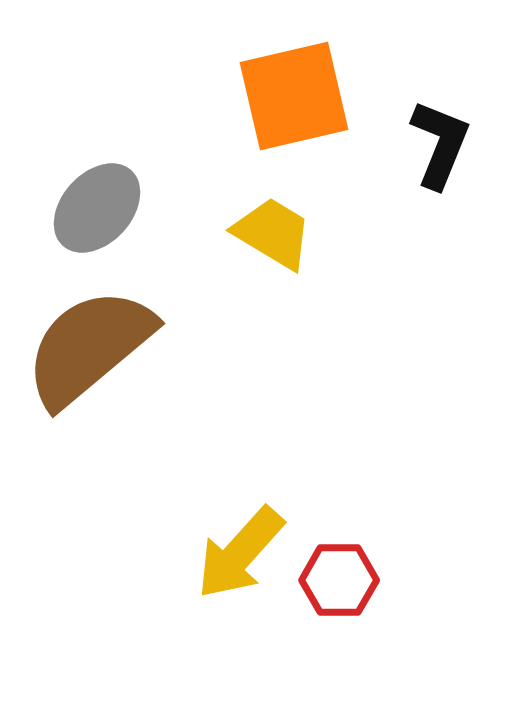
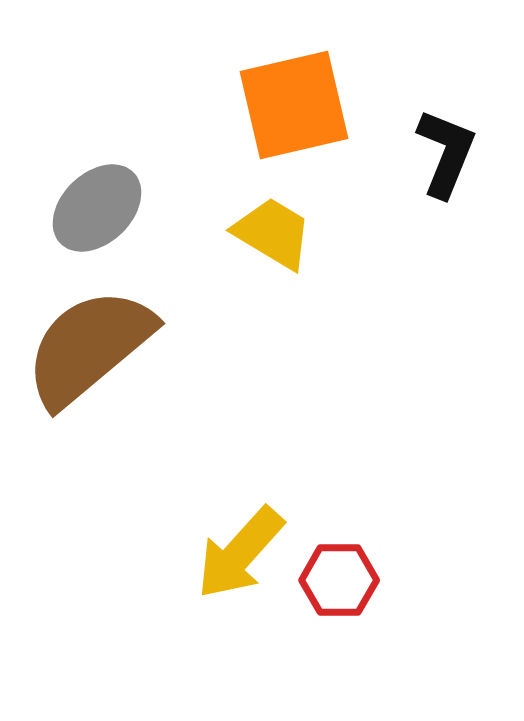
orange square: moved 9 px down
black L-shape: moved 6 px right, 9 px down
gray ellipse: rotated 4 degrees clockwise
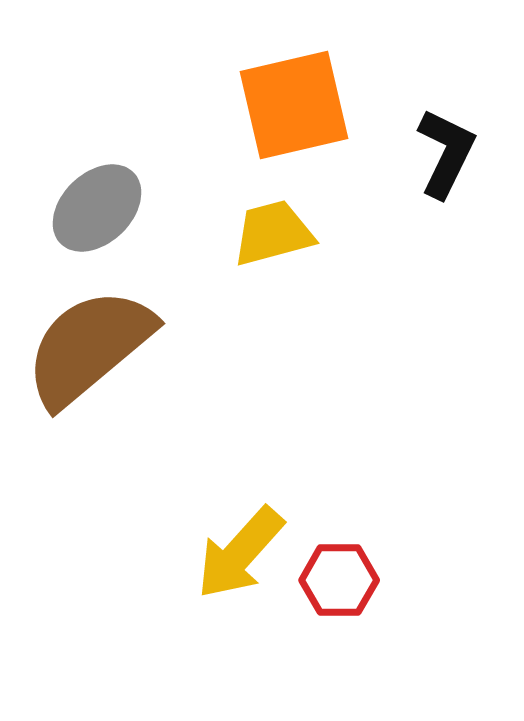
black L-shape: rotated 4 degrees clockwise
yellow trapezoid: rotated 46 degrees counterclockwise
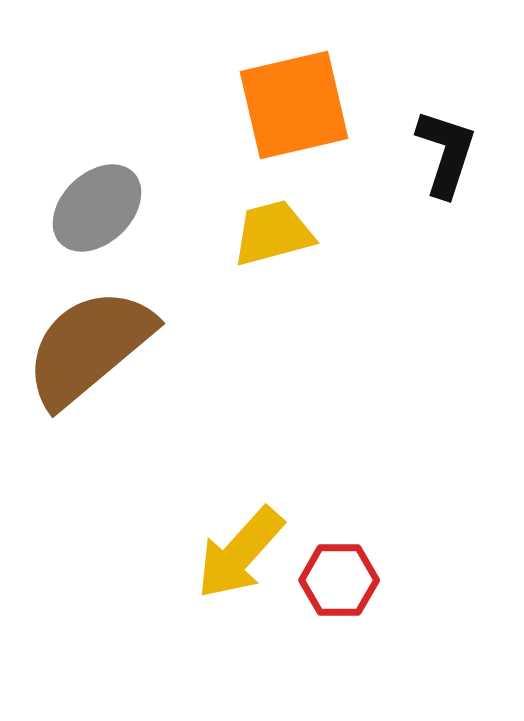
black L-shape: rotated 8 degrees counterclockwise
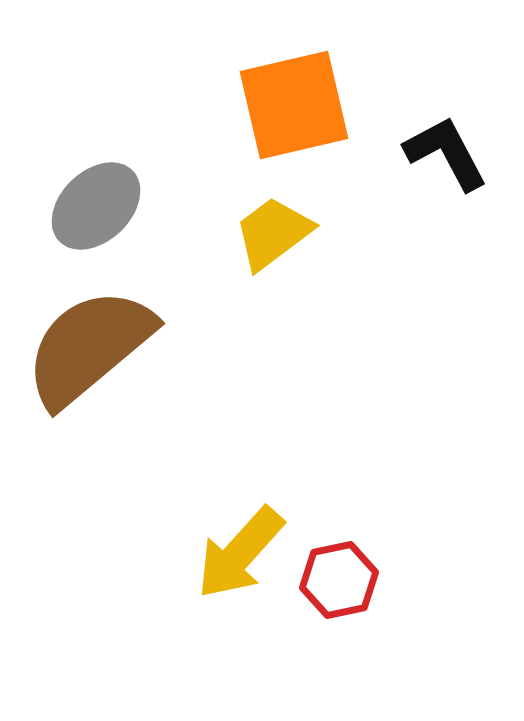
black L-shape: rotated 46 degrees counterclockwise
gray ellipse: moved 1 px left, 2 px up
yellow trapezoid: rotated 22 degrees counterclockwise
red hexagon: rotated 12 degrees counterclockwise
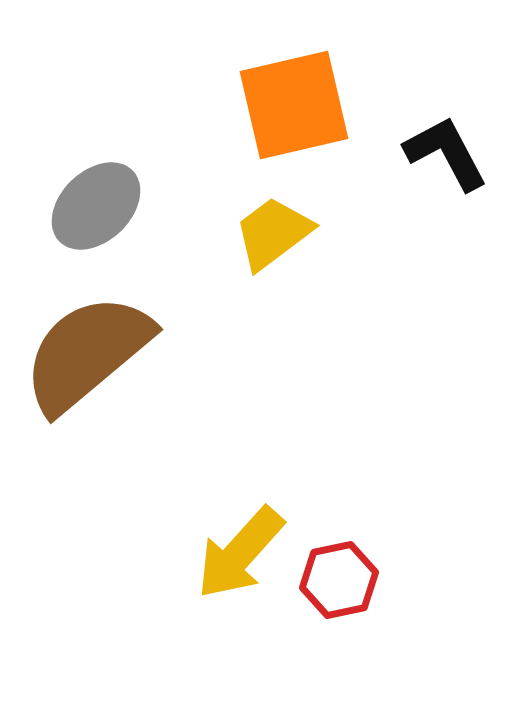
brown semicircle: moved 2 px left, 6 px down
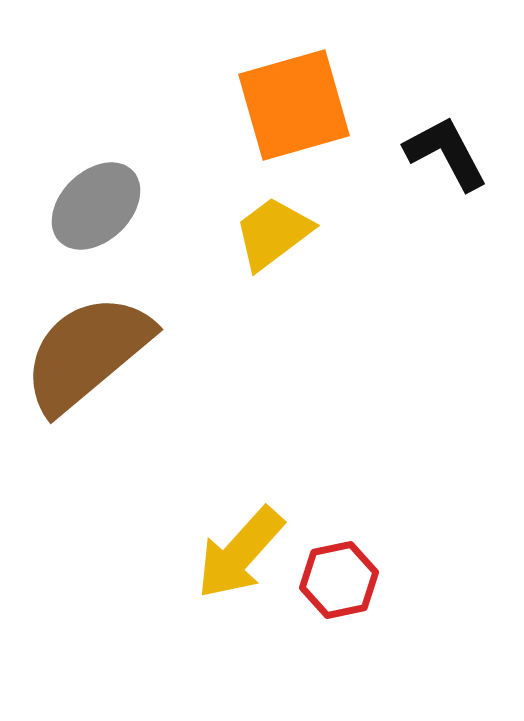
orange square: rotated 3 degrees counterclockwise
